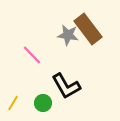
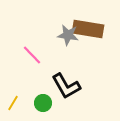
brown rectangle: rotated 44 degrees counterclockwise
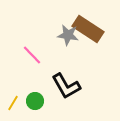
brown rectangle: rotated 24 degrees clockwise
green circle: moved 8 px left, 2 px up
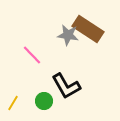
green circle: moved 9 px right
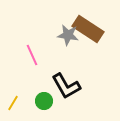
pink line: rotated 20 degrees clockwise
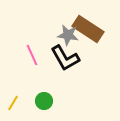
black L-shape: moved 1 px left, 28 px up
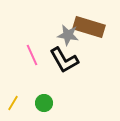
brown rectangle: moved 1 px right, 2 px up; rotated 16 degrees counterclockwise
black L-shape: moved 1 px left, 2 px down
green circle: moved 2 px down
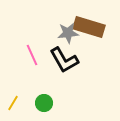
gray star: moved 2 px up; rotated 15 degrees counterclockwise
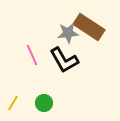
brown rectangle: rotated 16 degrees clockwise
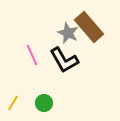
brown rectangle: rotated 16 degrees clockwise
gray star: rotated 30 degrees clockwise
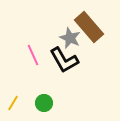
gray star: moved 2 px right, 5 px down
pink line: moved 1 px right
